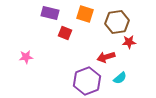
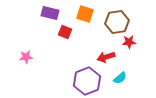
red square: moved 1 px up
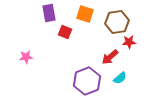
purple rectangle: moved 1 px left; rotated 66 degrees clockwise
red arrow: moved 4 px right; rotated 24 degrees counterclockwise
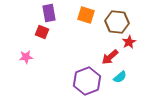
orange square: moved 1 px right, 1 px down
brown hexagon: rotated 15 degrees clockwise
red square: moved 23 px left
red star: rotated 24 degrees counterclockwise
cyan semicircle: moved 1 px up
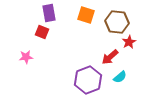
purple hexagon: moved 1 px right, 1 px up
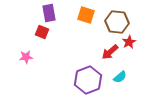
red arrow: moved 5 px up
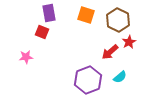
brown hexagon: moved 1 px right, 2 px up; rotated 20 degrees clockwise
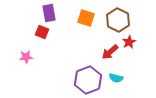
orange square: moved 3 px down
cyan semicircle: moved 4 px left, 1 px down; rotated 56 degrees clockwise
